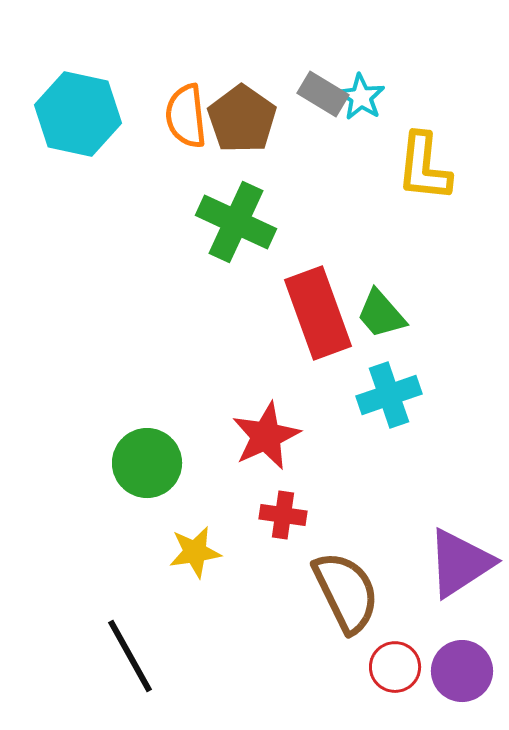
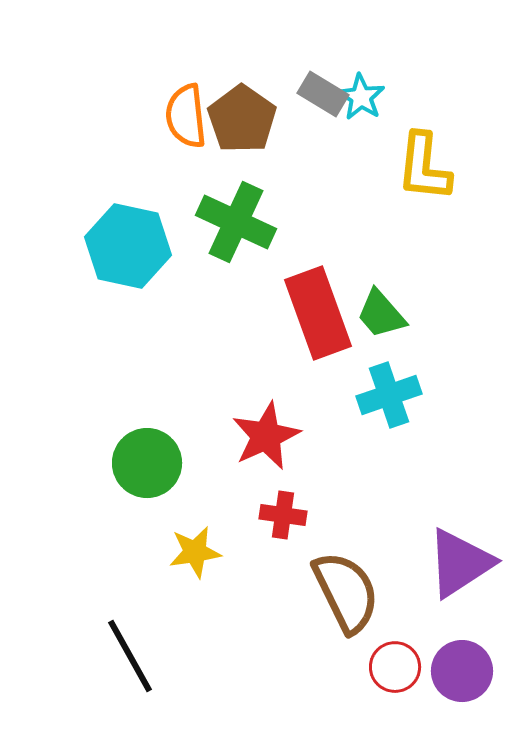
cyan hexagon: moved 50 px right, 132 px down
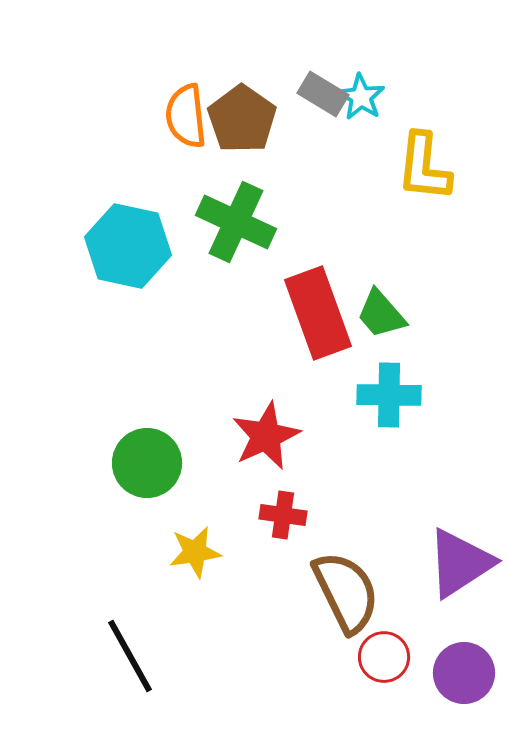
cyan cross: rotated 20 degrees clockwise
red circle: moved 11 px left, 10 px up
purple circle: moved 2 px right, 2 px down
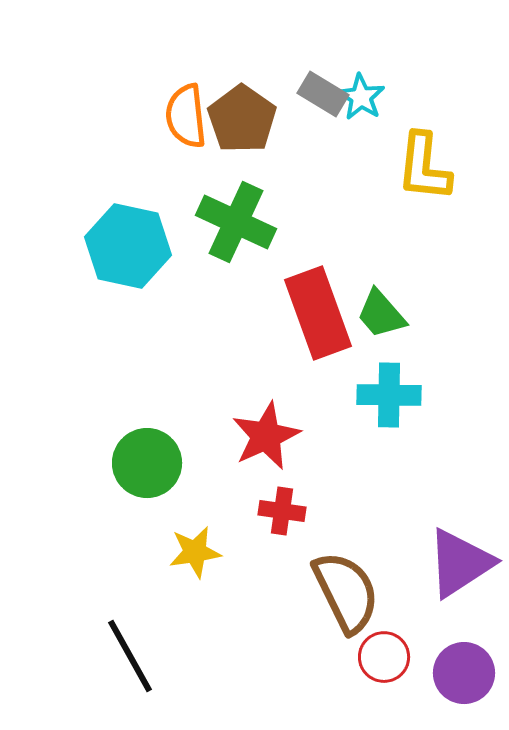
red cross: moved 1 px left, 4 px up
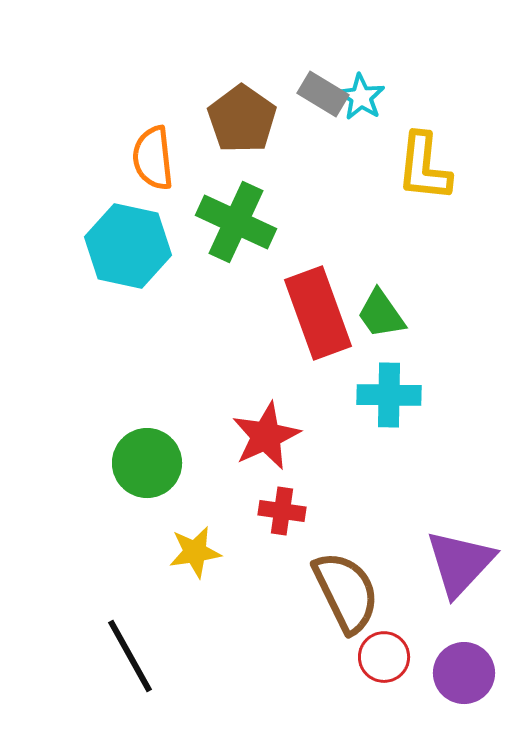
orange semicircle: moved 33 px left, 42 px down
green trapezoid: rotated 6 degrees clockwise
purple triangle: rotated 14 degrees counterclockwise
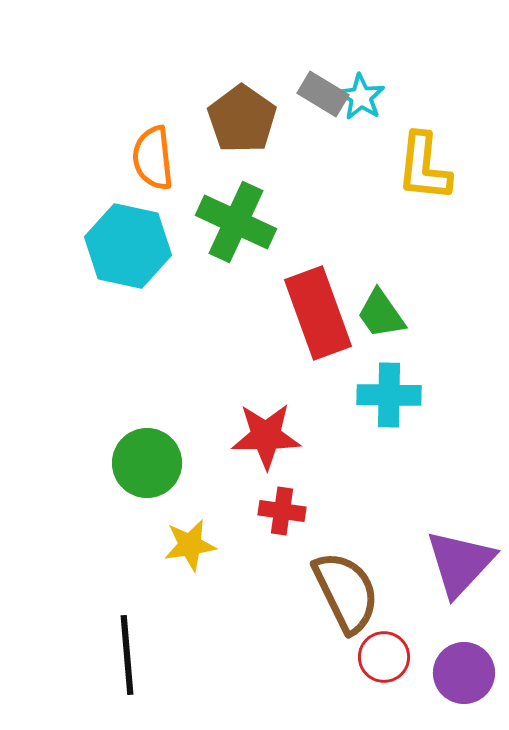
red star: rotated 24 degrees clockwise
yellow star: moved 5 px left, 7 px up
black line: moved 3 px left, 1 px up; rotated 24 degrees clockwise
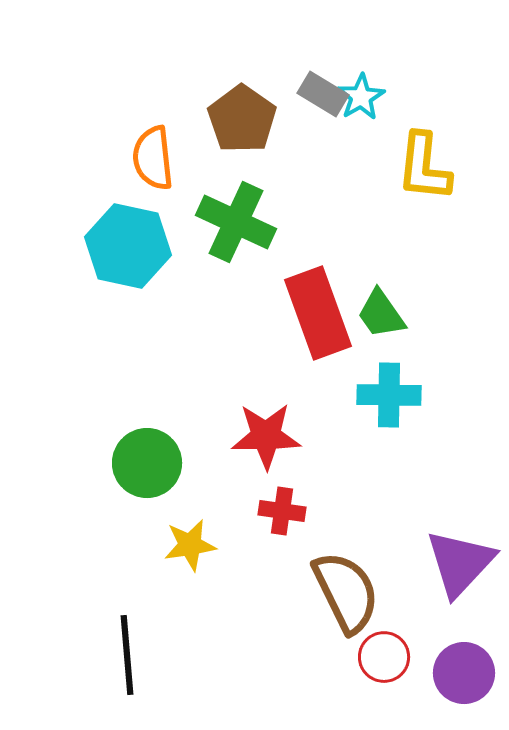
cyan star: rotated 9 degrees clockwise
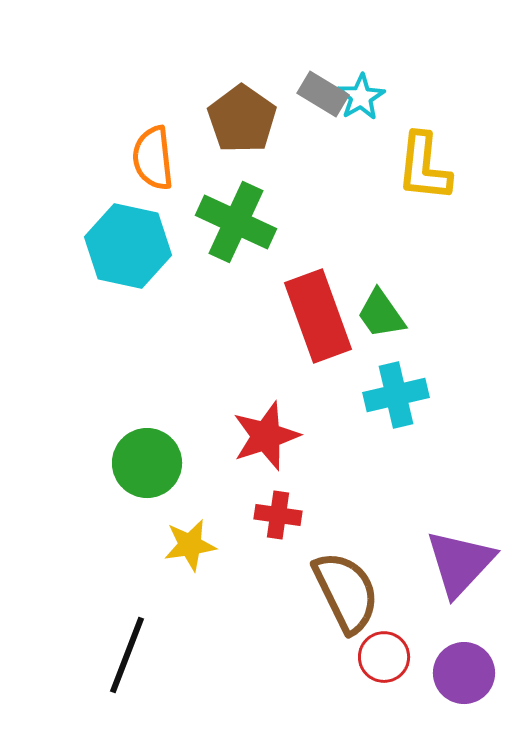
red rectangle: moved 3 px down
cyan cross: moved 7 px right; rotated 14 degrees counterclockwise
red star: rotated 18 degrees counterclockwise
red cross: moved 4 px left, 4 px down
black line: rotated 26 degrees clockwise
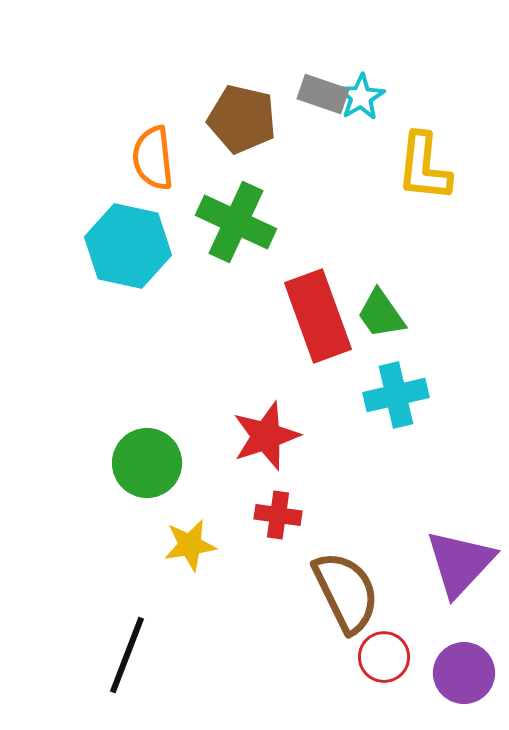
gray rectangle: rotated 12 degrees counterclockwise
brown pentagon: rotated 22 degrees counterclockwise
